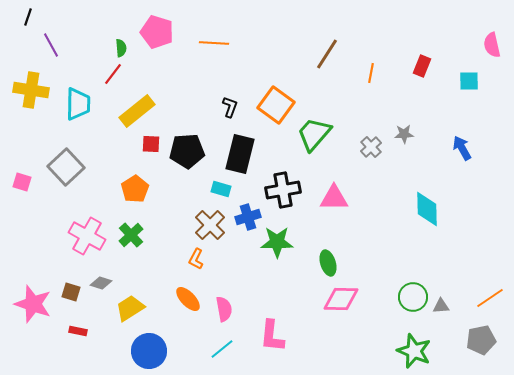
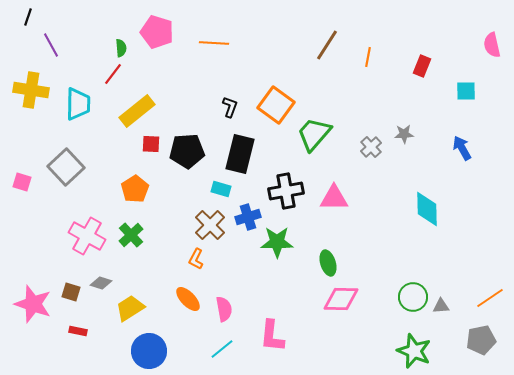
brown line at (327, 54): moved 9 px up
orange line at (371, 73): moved 3 px left, 16 px up
cyan square at (469, 81): moved 3 px left, 10 px down
black cross at (283, 190): moved 3 px right, 1 px down
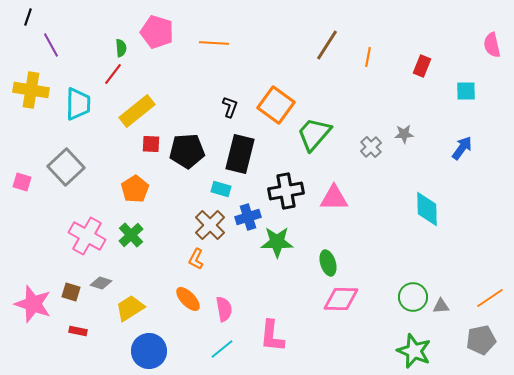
blue arrow at (462, 148): rotated 65 degrees clockwise
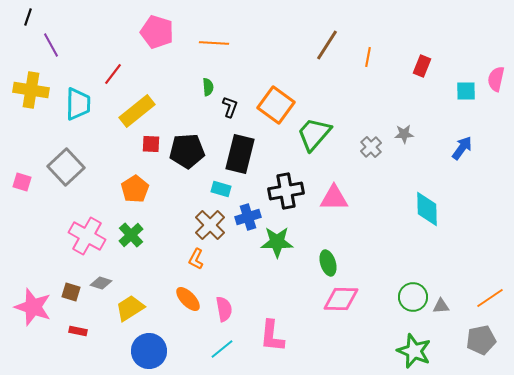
pink semicircle at (492, 45): moved 4 px right, 34 px down; rotated 25 degrees clockwise
green semicircle at (121, 48): moved 87 px right, 39 px down
pink star at (33, 304): moved 3 px down
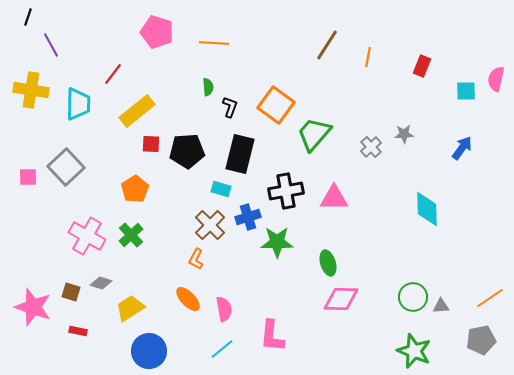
pink square at (22, 182): moved 6 px right, 5 px up; rotated 18 degrees counterclockwise
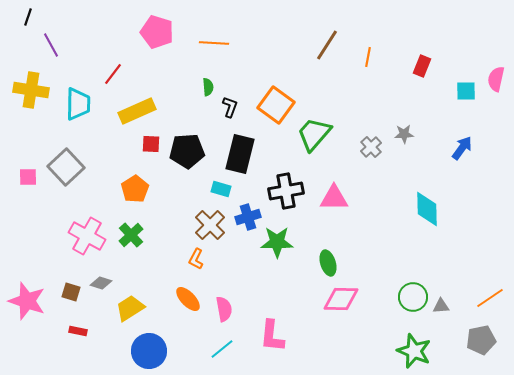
yellow rectangle at (137, 111): rotated 15 degrees clockwise
pink star at (33, 307): moved 6 px left, 6 px up
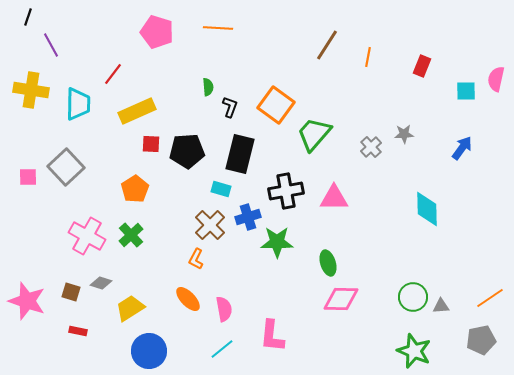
orange line at (214, 43): moved 4 px right, 15 px up
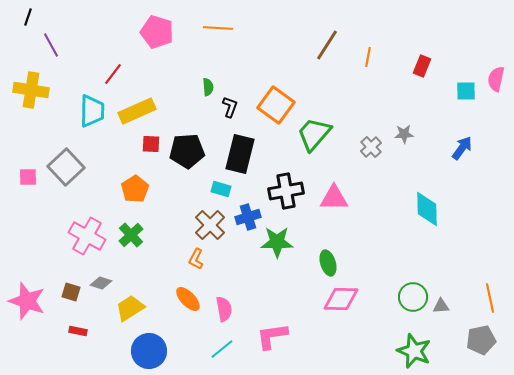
cyan trapezoid at (78, 104): moved 14 px right, 7 px down
orange line at (490, 298): rotated 68 degrees counterclockwise
pink L-shape at (272, 336): rotated 76 degrees clockwise
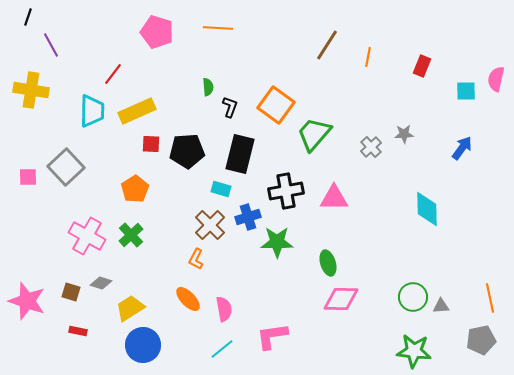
blue circle at (149, 351): moved 6 px left, 6 px up
green star at (414, 351): rotated 16 degrees counterclockwise
